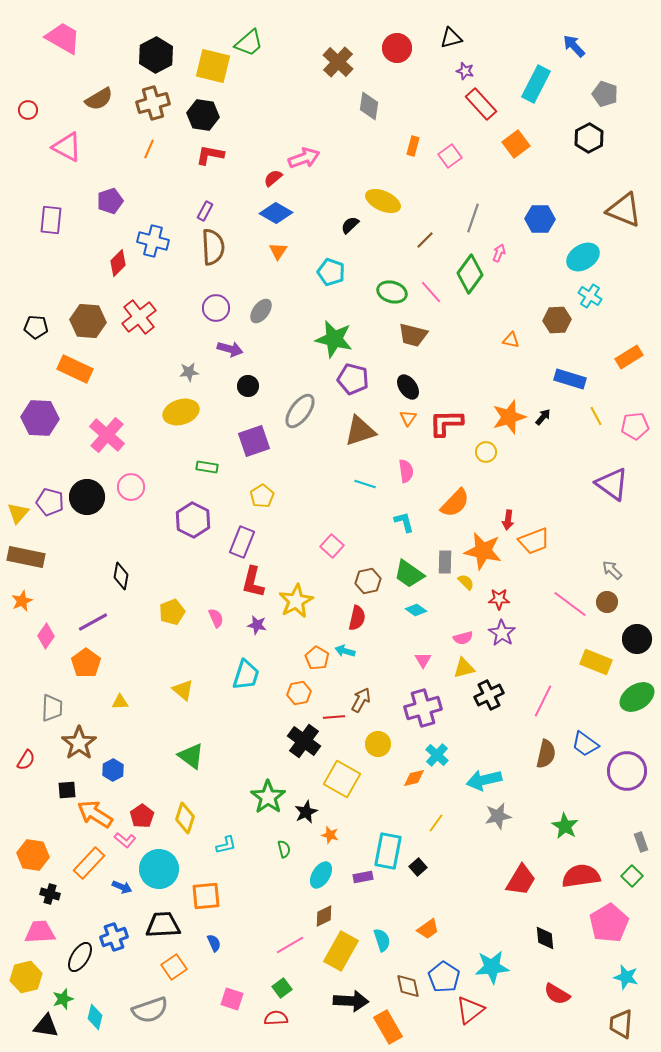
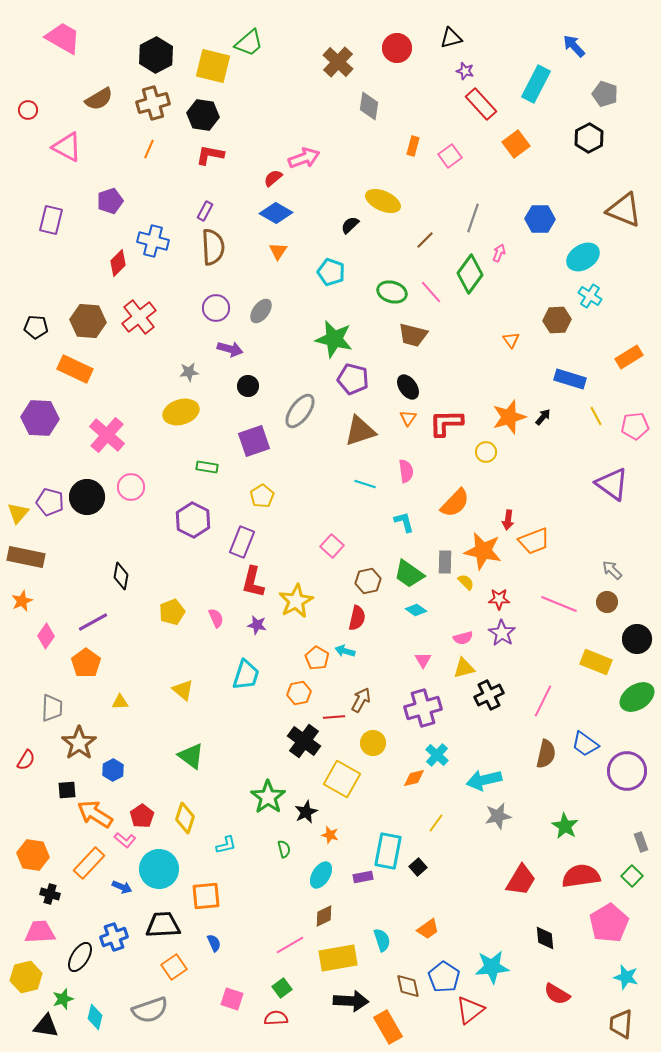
purple rectangle at (51, 220): rotated 8 degrees clockwise
orange triangle at (511, 340): rotated 42 degrees clockwise
pink line at (570, 604): moved 11 px left; rotated 15 degrees counterclockwise
yellow circle at (378, 744): moved 5 px left, 1 px up
yellow rectangle at (341, 951): moved 3 px left, 7 px down; rotated 51 degrees clockwise
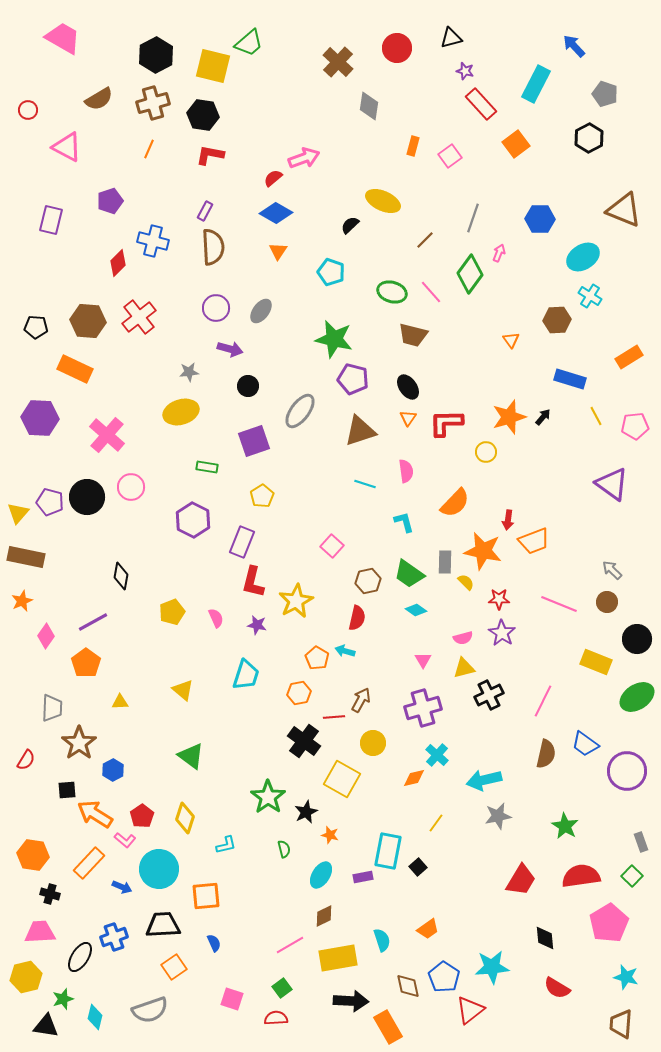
red semicircle at (557, 994): moved 6 px up
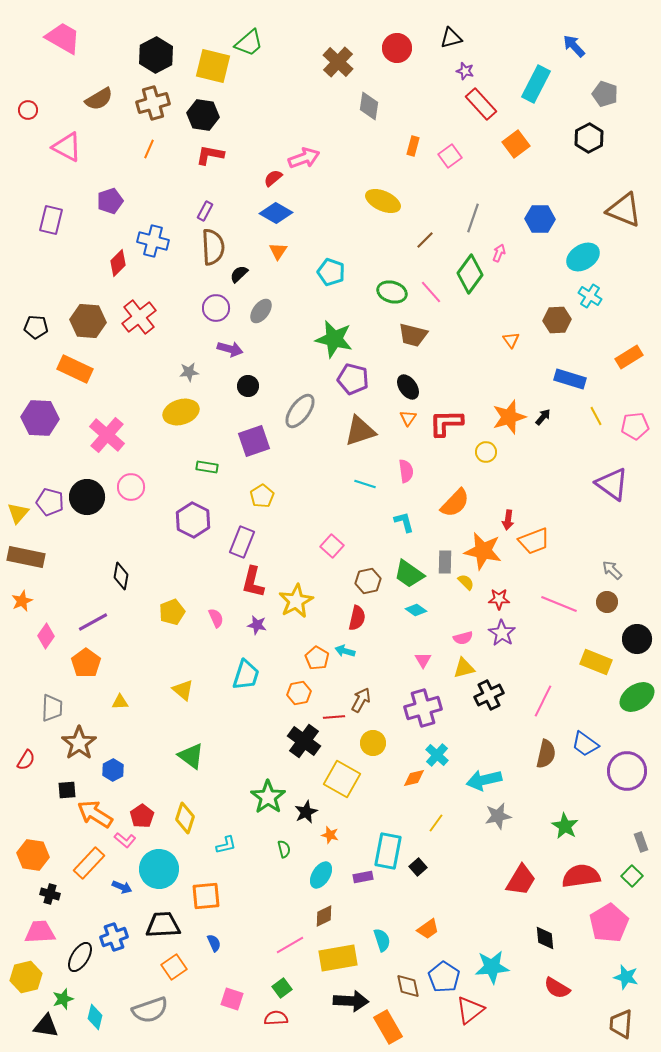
black semicircle at (350, 225): moved 111 px left, 49 px down
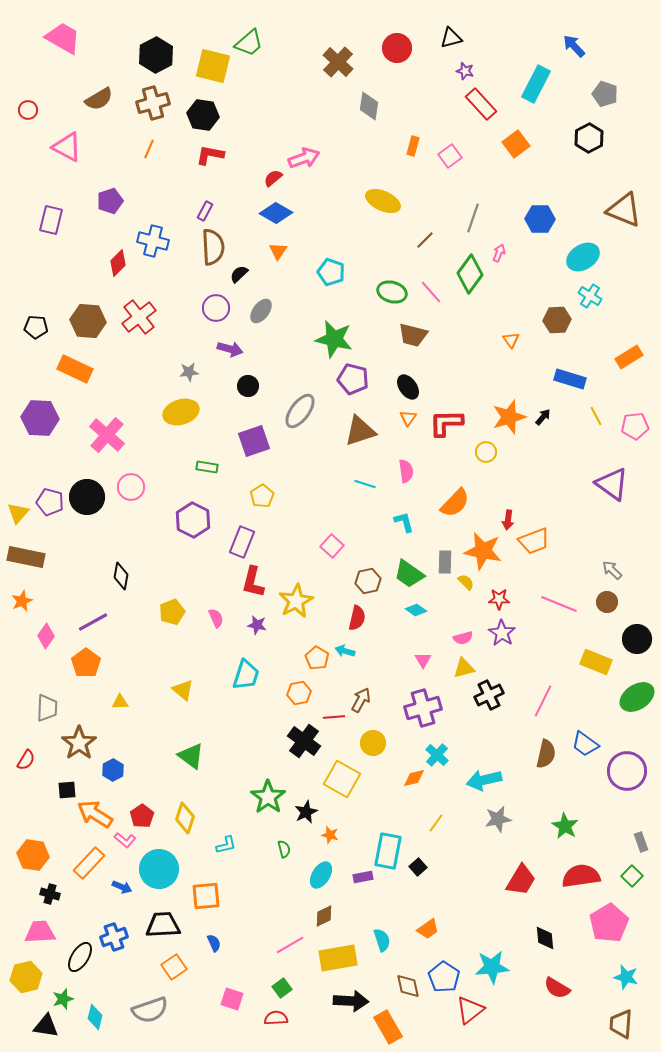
gray trapezoid at (52, 708): moved 5 px left
gray star at (498, 816): moved 3 px down
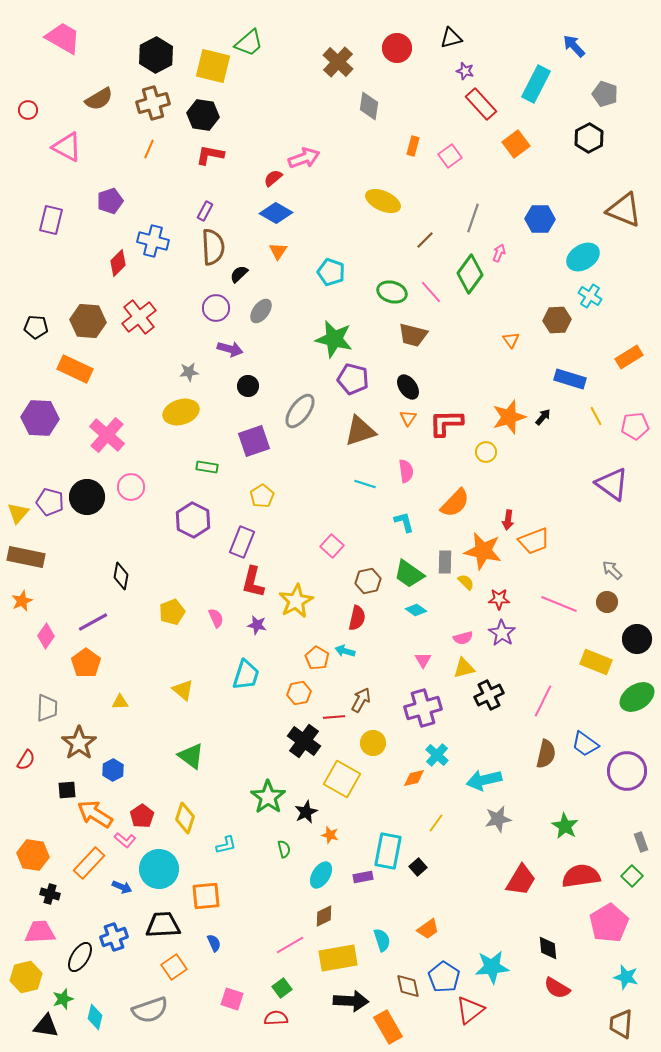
black diamond at (545, 938): moved 3 px right, 10 px down
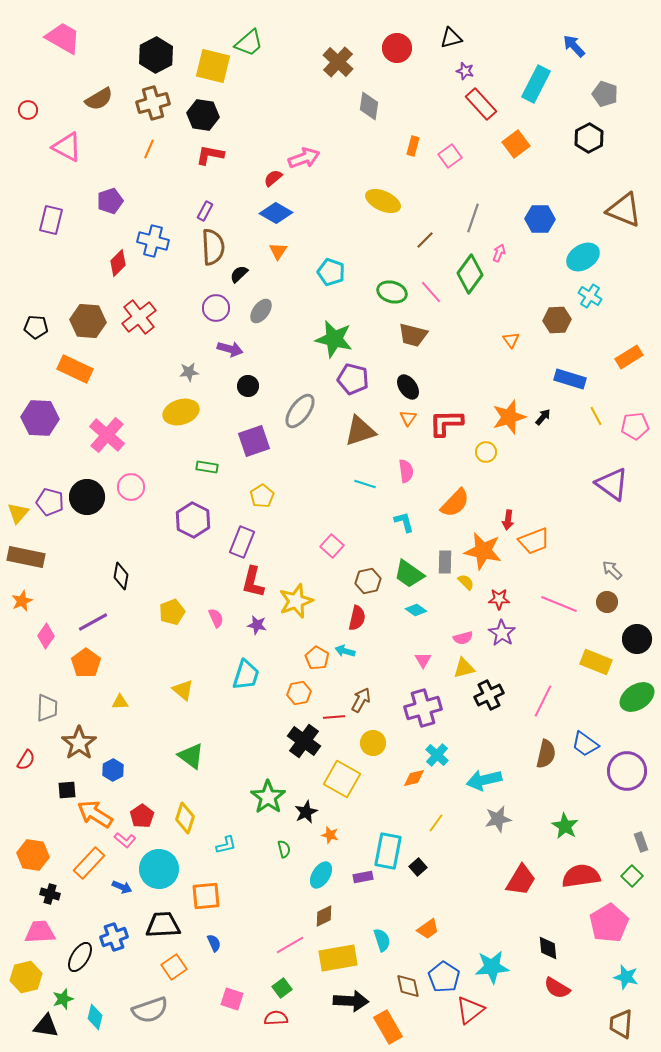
yellow star at (296, 601): rotated 8 degrees clockwise
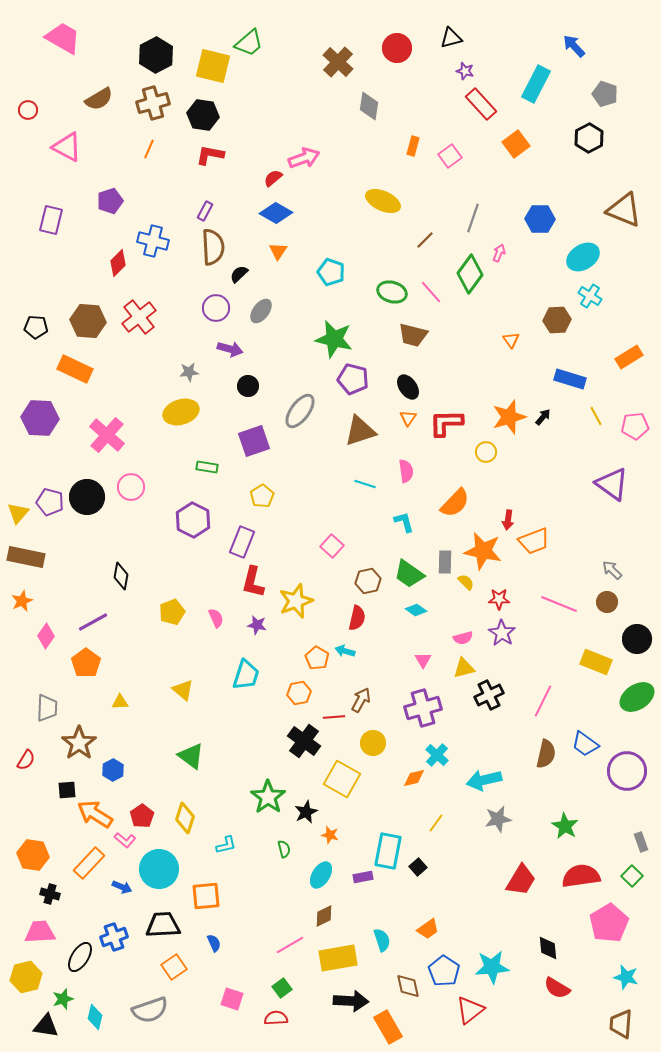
blue pentagon at (444, 977): moved 6 px up
